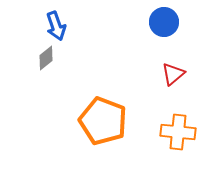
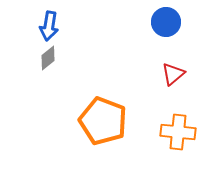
blue circle: moved 2 px right
blue arrow: moved 7 px left; rotated 28 degrees clockwise
gray diamond: moved 2 px right
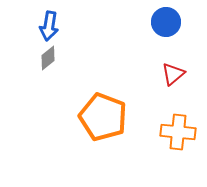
orange pentagon: moved 4 px up
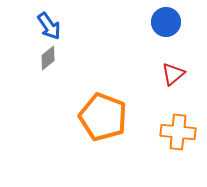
blue arrow: rotated 44 degrees counterclockwise
